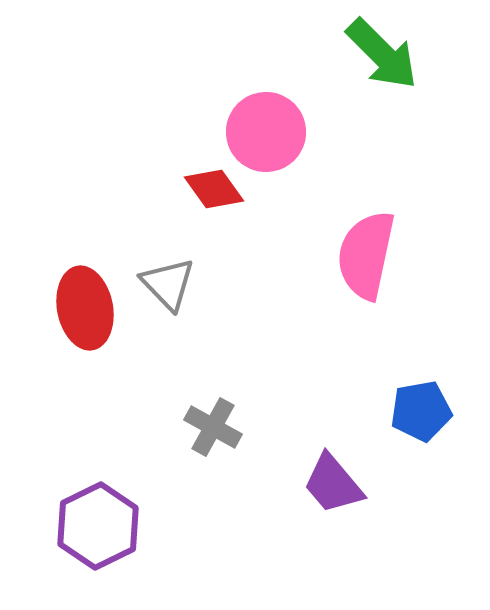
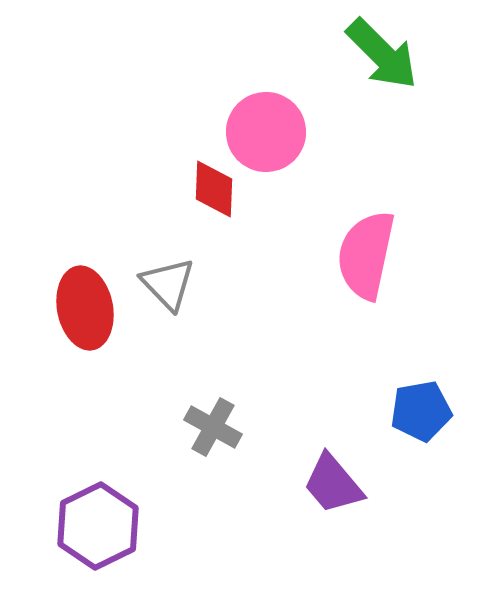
red diamond: rotated 38 degrees clockwise
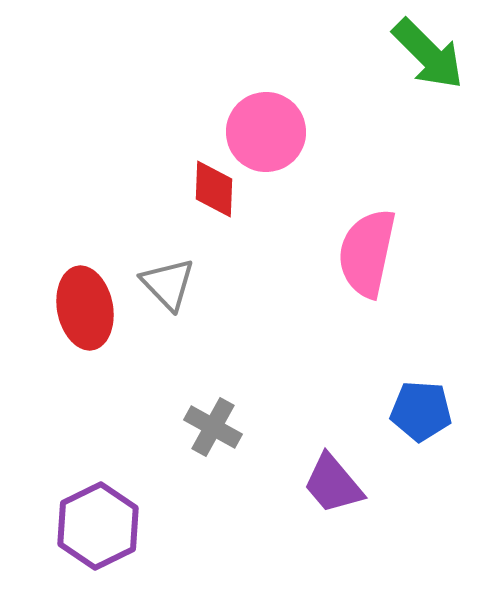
green arrow: moved 46 px right
pink semicircle: moved 1 px right, 2 px up
blue pentagon: rotated 14 degrees clockwise
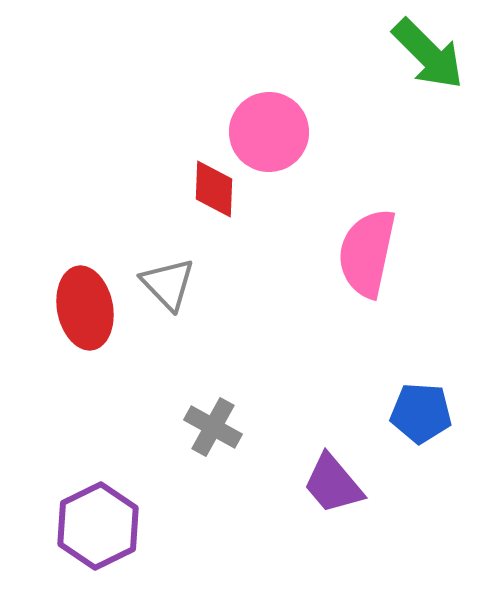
pink circle: moved 3 px right
blue pentagon: moved 2 px down
